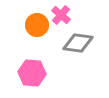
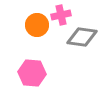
pink cross: rotated 36 degrees clockwise
gray diamond: moved 4 px right, 6 px up
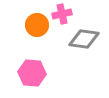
pink cross: moved 1 px right, 1 px up
gray diamond: moved 2 px right, 2 px down
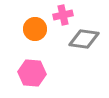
pink cross: moved 1 px right, 1 px down
orange circle: moved 2 px left, 4 px down
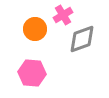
pink cross: rotated 18 degrees counterclockwise
gray diamond: moved 2 px left; rotated 28 degrees counterclockwise
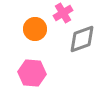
pink cross: moved 2 px up
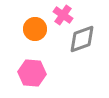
pink cross: moved 2 px down; rotated 24 degrees counterclockwise
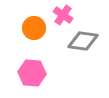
orange circle: moved 1 px left, 1 px up
gray diamond: moved 1 px right, 2 px down; rotated 28 degrees clockwise
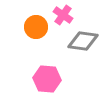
orange circle: moved 2 px right, 1 px up
pink hexagon: moved 15 px right, 6 px down
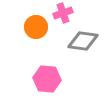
pink cross: moved 2 px up; rotated 36 degrees clockwise
